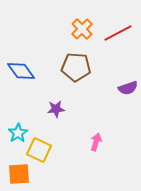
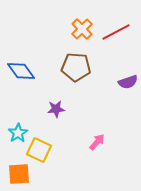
red line: moved 2 px left, 1 px up
purple semicircle: moved 6 px up
pink arrow: moved 1 px right; rotated 24 degrees clockwise
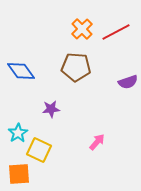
purple star: moved 5 px left
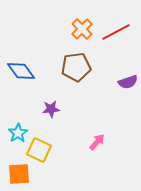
brown pentagon: rotated 12 degrees counterclockwise
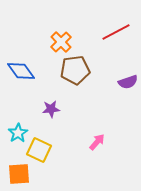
orange cross: moved 21 px left, 13 px down
brown pentagon: moved 1 px left, 3 px down
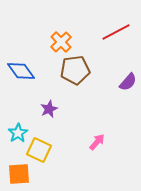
purple semicircle: rotated 30 degrees counterclockwise
purple star: moved 2 px left; rotated 18 degrees counterclockwise
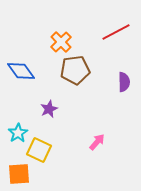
purple semicircle: moved 4 px left; rotated 42 degrees counterclockwise
